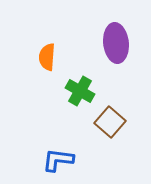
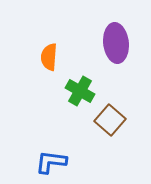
orange semicircle: moved 2 px right
brown square: moved 2 px up
blue L-shape: moved 7 px left, 2 px down
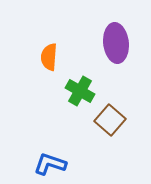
blue L-shape: moved 1 px left, 2 px down; rotated 12 degrees clockwise
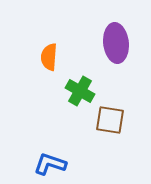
brown square: rotated 32 degrees counterclockwise
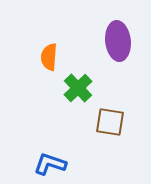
purple ellipse: moved 2 px right, 2 px up
green cross: moved 2 px left, 3 px up; rotated 16 degrees clockwise
brown square: moved 2 px down
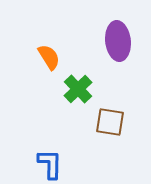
orange semicircle: rotated 144 degrees clockwise
green cross: moved 1 px down
blue L-shape: rotated 72 degrees clockwise
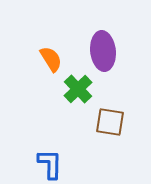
purple ellipse: moved 15 px left, 10 px down
orange semicircle: moved 2 px right, 2 px down
